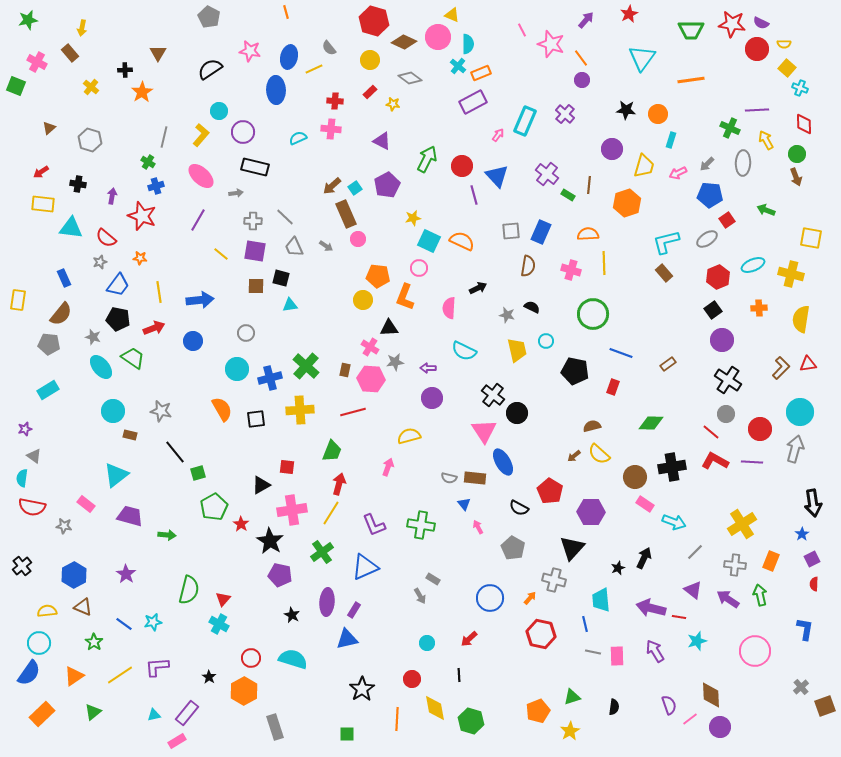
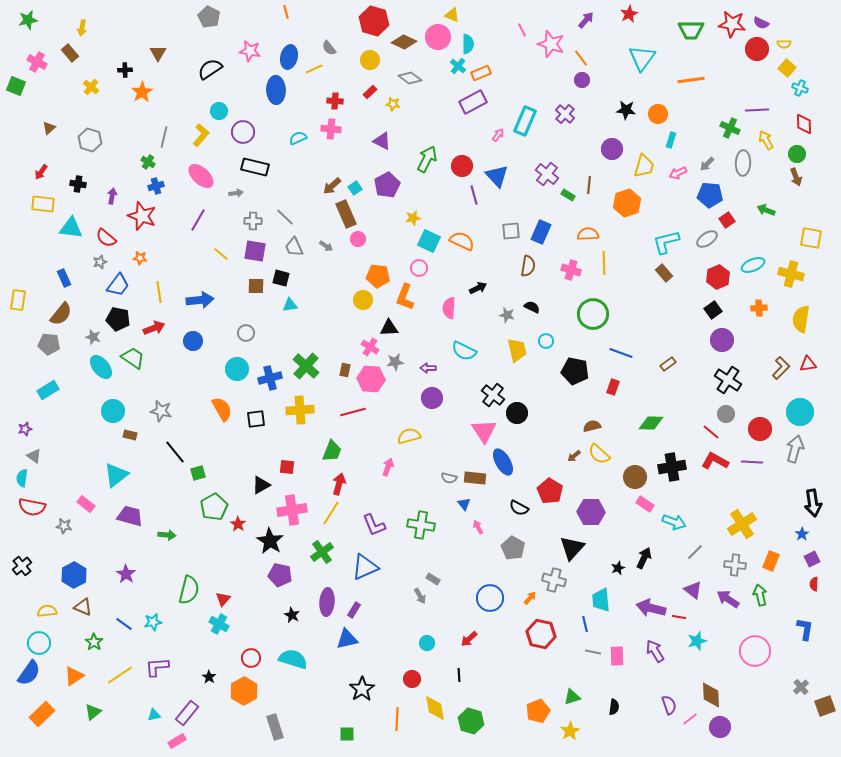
red arrow at (41, 172): rotated 21 degrees counterclockwise
red star at (241, 524): moved 3 px left
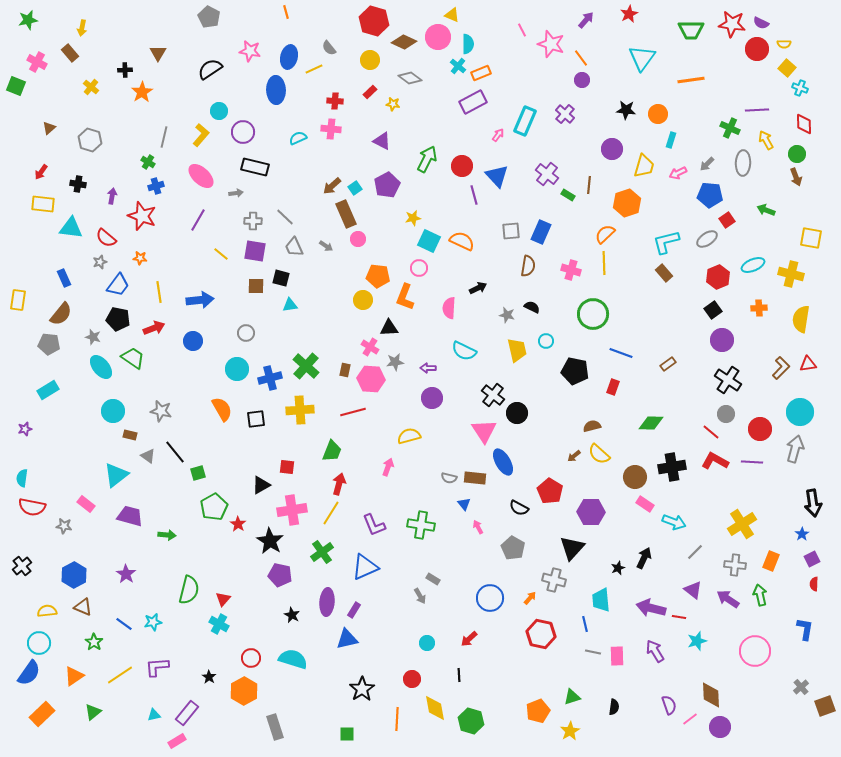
orange semicircle at (588, 234): moved 17 px right; rotated 40 degrees counterclockwise
gray triangle at (34, 456): moved 114 px right
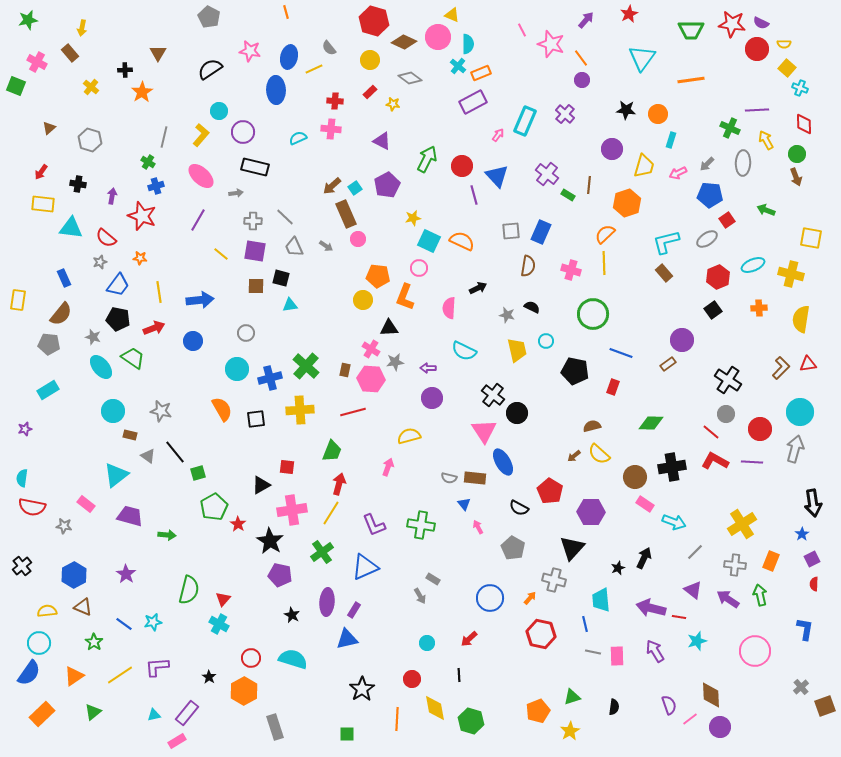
purple circle at (722, 340): moved 40 px left
pink cross at (370, 347): moved 1 px right, 2 px down
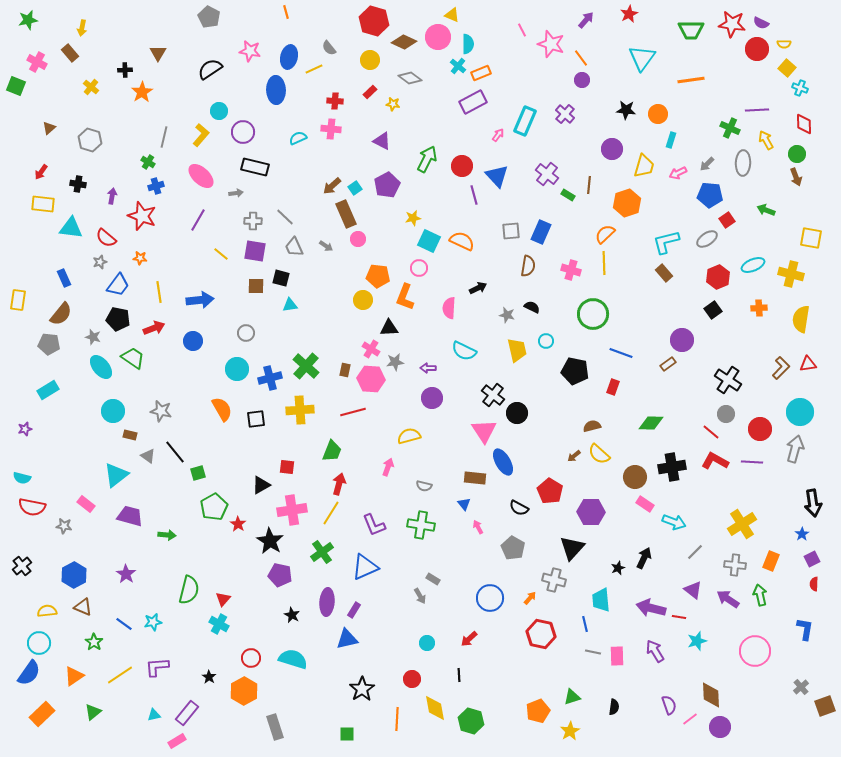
cyan semicircle at (22, 478): rotated 84 degrees counterclockwise
gray semicircle at (449, 478): moved 25 px left, 8 px down
